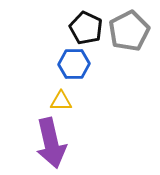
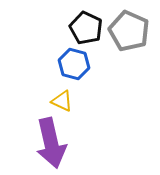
gray pentagon: rotated 21 degrees counterclockwise
blue hexagon: rotated 16 degrees clockwise
yellow triangle: moved 1 px right; rotated 25 degrees clockwise
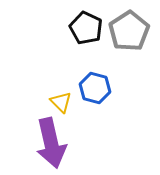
gray pentagon: rotated 15 degrees clockwise
blue hexagon: moved 21 px right, 24 px down
yellow triangle: moved 1 px left, 1 px down; rotated 20 degrees clockwise
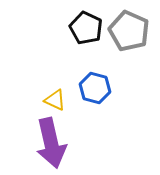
gray pentagon: rotated 15 degrees counterclockwise
yellow triangle: moved 6 px left, 2 px up; rotated 20 degrees counterclockwise
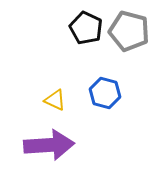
gray pentagon: rotated 9 degrees counterclockwise
blue hexagon: moved 10 px right, 5 px down
purple arrow: moved 2 px left, 2 px down; rotated 81 degrees counterclockwise
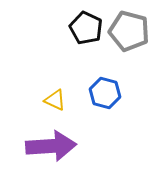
purple arrow: moved 2 px right, 1 px down
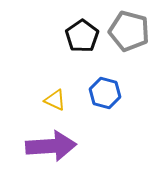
black pentagon: moved 4 px left, 8 px down; rotated 12 degrees clockwise
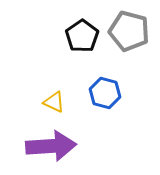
yellow triangle: moved 1 px left, 2 px down
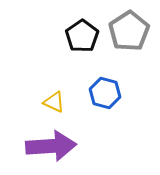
gray pentagon: rotated 24 degrees clockwise
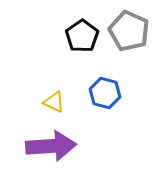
gray pentagon: rotated 15 degrees counterclockwise
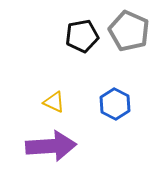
black pentagon: rotated 24 degrees clockwise
blue hexagon: moved 10 px right, 11 px down; rotated 12 degrees clockwise
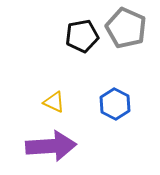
gray pentagon: moved 3 px left, 3 px up
